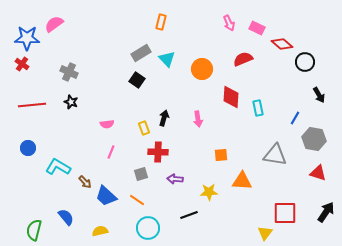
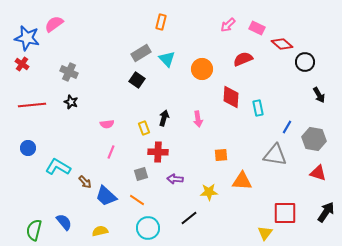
pink arrow at (229, 23): moved 1 px left, 2 px down; rotated 70 degrees clockwise
blue star at (27, 38): rotated 10 degrees clockwise
blue line at (295, 118): moved 8 px left, 9 px down
black line at (189, 215): moved 3 px down; rotated 18 degrees counterclockwise
blue semicircle at (66, 217): moved 2 px left, 5 px down
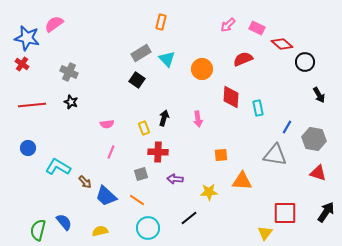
green semicircle at (34, 230): moved 4 px right
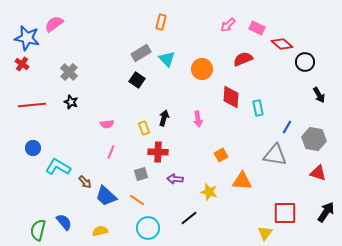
gray cross at (69, 72): rotated 18 degrees clockwise
blue circle at (28, 148): moved 5 px right
orange square at (221, 155): rotated 24 degrees counterclockwise
yellow star at (209, 192): rotated 18 degrees clockwise
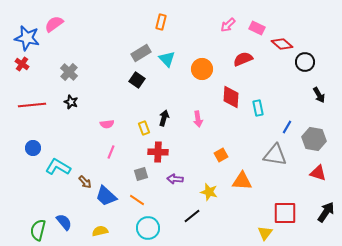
black line at (189, 218): moved 3 px right, 2 px up
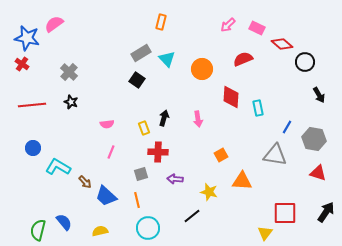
orange line at (137, 200): rotated 42 degrees clockwise
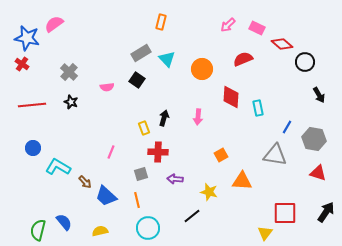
pink arrow at (198, 119): moved 2 px up; rotated 14 degrees clockwise
pink semicircle at (107, 124): moved 37 px up
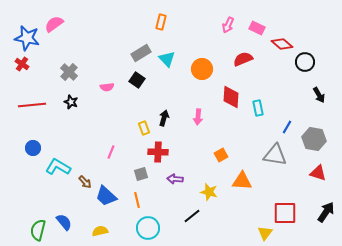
pink arrow at (228, 25): rotated 21 degrees counterclockwise
